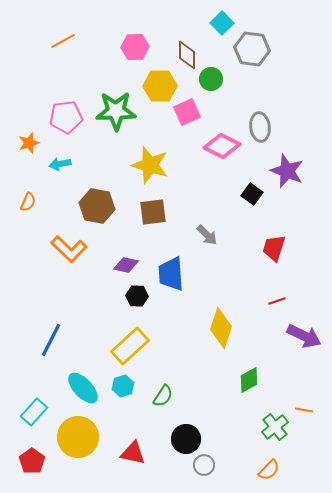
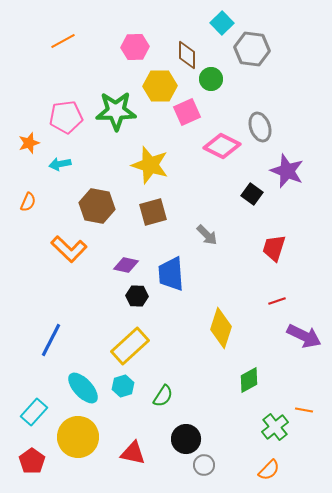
gray ellipse at (260, 127): rotated 12 degrees counterclockwise
brown square at (153, 212): rotated 8 degrees counterclockwise
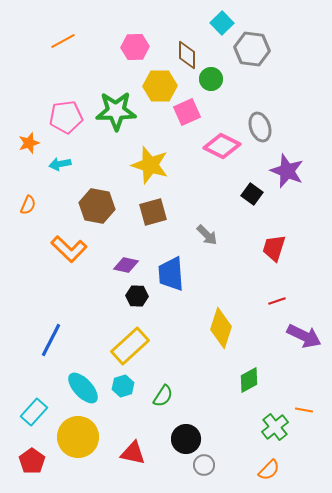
orange semicircle at (28, 202): moved 3 px down
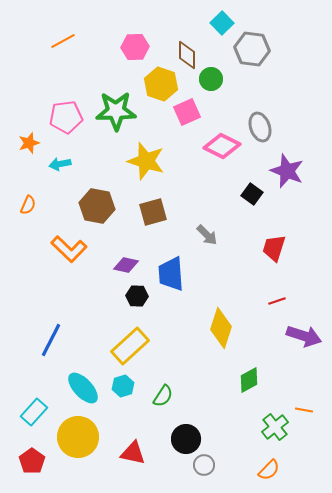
yellow hexagon at (160, 86): moved 1 px right, 2 px up; rotated 20 degrees clockwise
yellow star at (150, 165): moved 4 px left, 4 px up
purple arrow at (304, 336): rotated 8 degrees counterclockwise
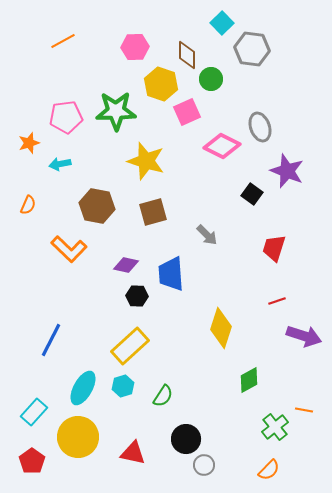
cyan ellipse at (83, 388): rotated 72 degrees clockwise
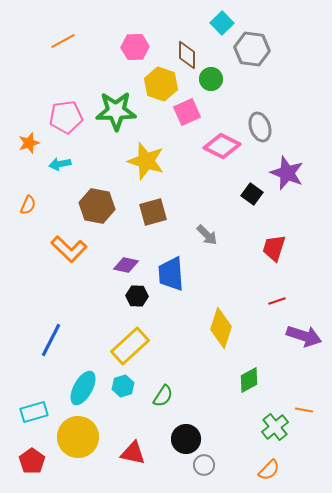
purple star at (287, 171): moved 2 px down
cyan rectangle at (34, 412): rotated 32 degrees clockwise
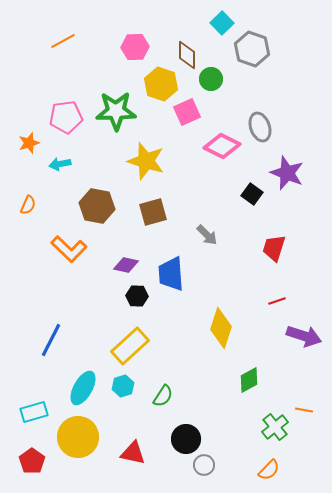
gray hexagon at (252, 49): rotated 12 degrees clockwise
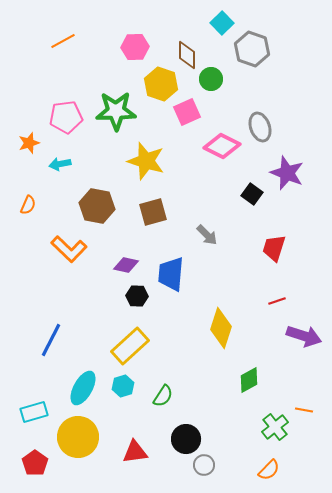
blue trapezoid at (171, 274): rotated 9 degrees clockwise
red triangle at (133, 453): moved 2 px right, 1 px up; rotated 20 degrees counterclockwise
red pentagon at (32, 461): moved 3 px right, 2 px down
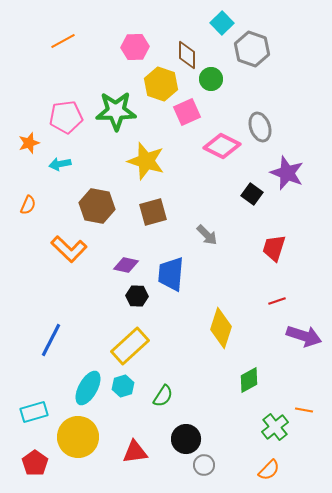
cyan ellipse at (83, 388): moved 5 px right
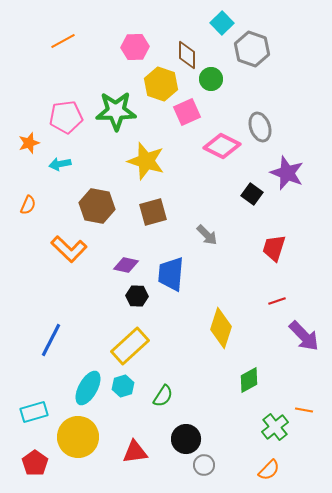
purple arrow at (304, 336): rotated 28 degrees clockwise
